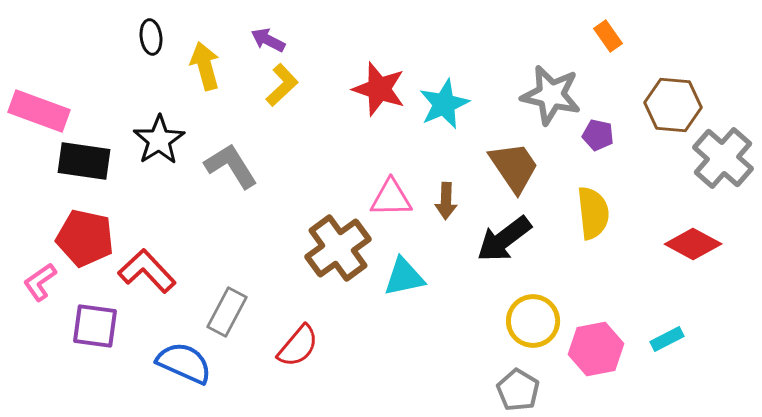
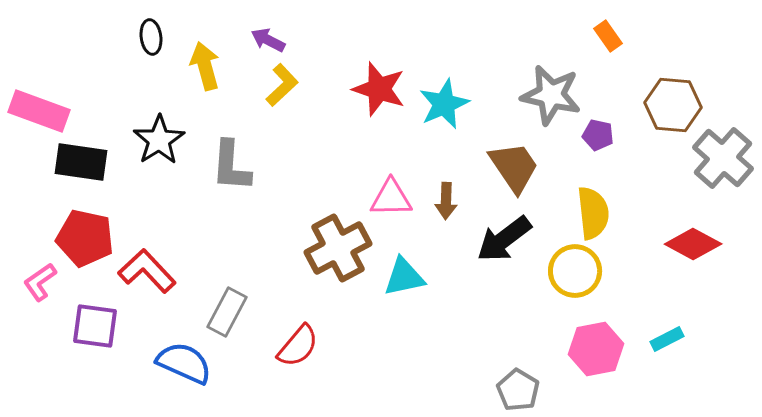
black rectangle: moved 3 px left, 1 px down
gray L-shape: rotated 144 degrees counterclockwise
brown cross: rotated 8 degrees clockwise
yellow circle: moved 42 px right, 50 px up
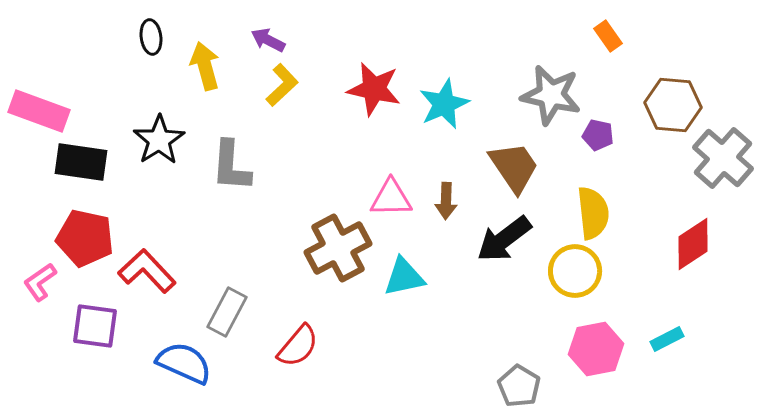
red star: moved 5 px left; rotated 6 degrees counterclockwise
red diamond: rotated 62 degrees counterclockwise
gray pentagon: moved 1 px right, 4 px up
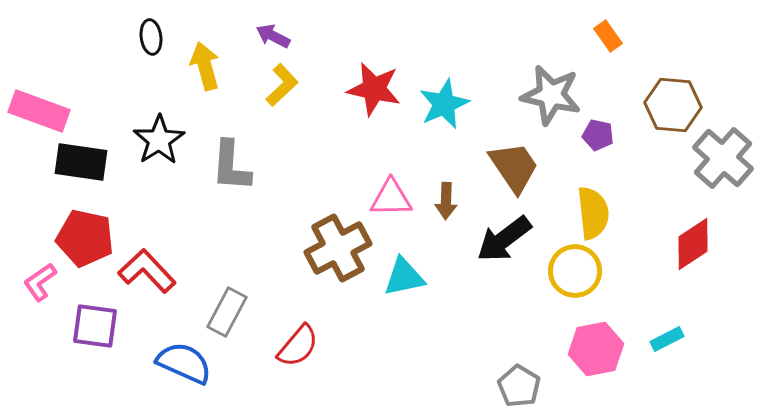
purple arrow: moved 5 px right, 4 px up
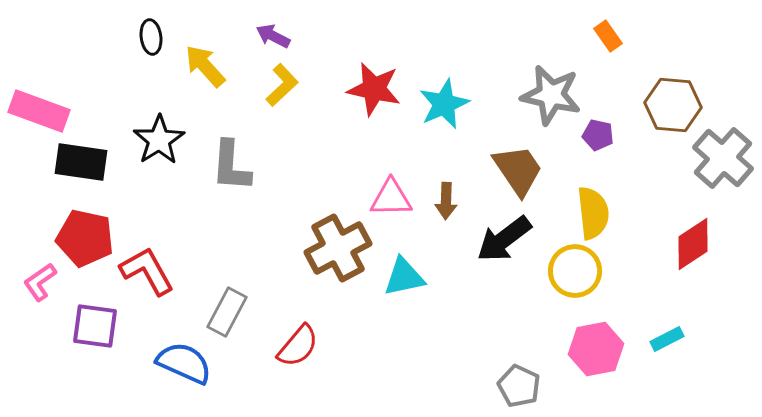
yellow arrow: rotated 27 degrees counterclockwise
brown trapezoid: moved 4 px right, 3 px down
red L-shape: rotated 14 degrees clockwise
gray pentagon: rotated 6 degrees counterclockwise
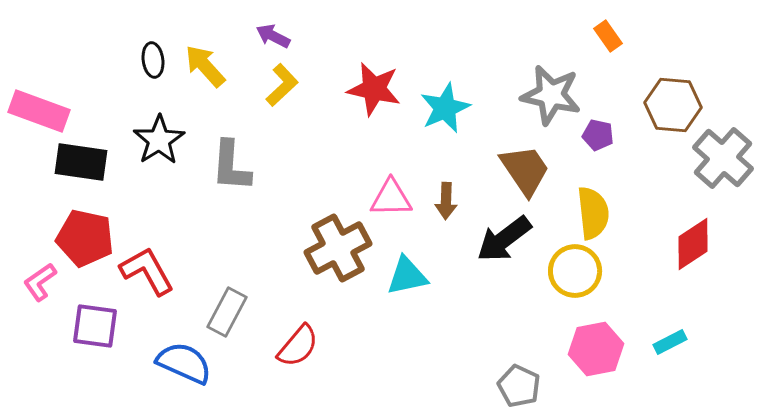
black ellipse: moved 2 px right, 23 px down
cyan star: moved 1 px right, 4 px down
brown trapezoid: moved 7 px right
cyan triangle: moved 3 px right, 1 px up
cyan rectangle: moved 3 px right, 3 px down
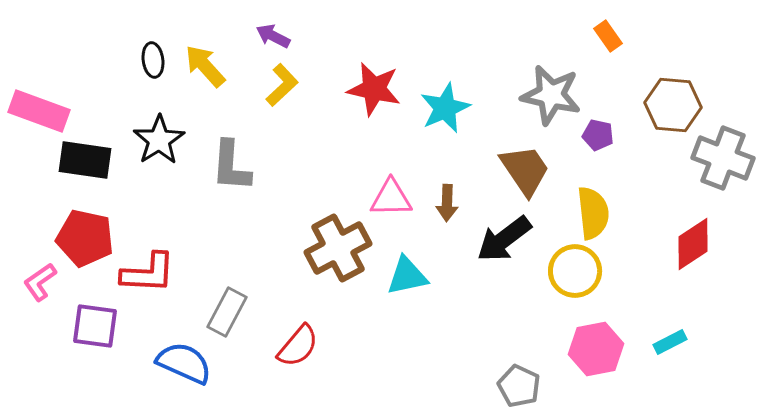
gray cross: rotated 20 degrees counterclockwise
black rectangle: moved 4 px right, 2 px up
brown arrow: moved 1 px right, 2 px down
red L-shape: moved 1 px right, 2 px down; rotated 122 degrees clockwise
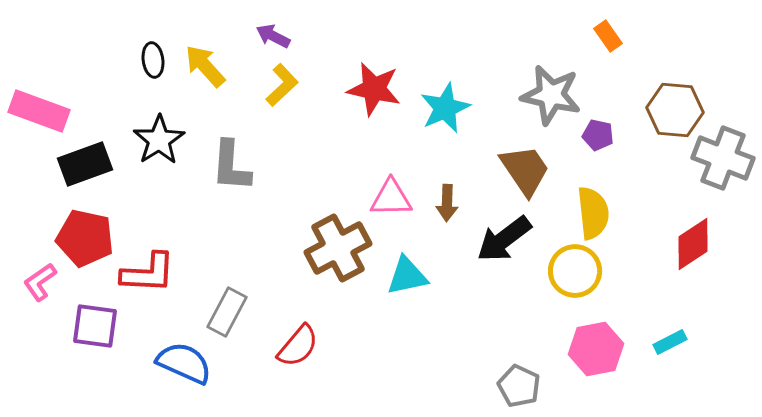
brown hexagon: moved 2 px right, 5 px down
black rectangle: moved 4 px down; rotated 28 degrees counterclockwise
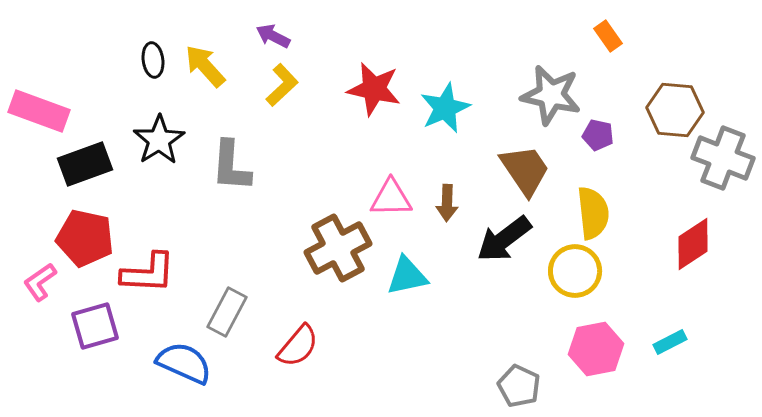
purple square: rotated 24 degrees counterclockwise
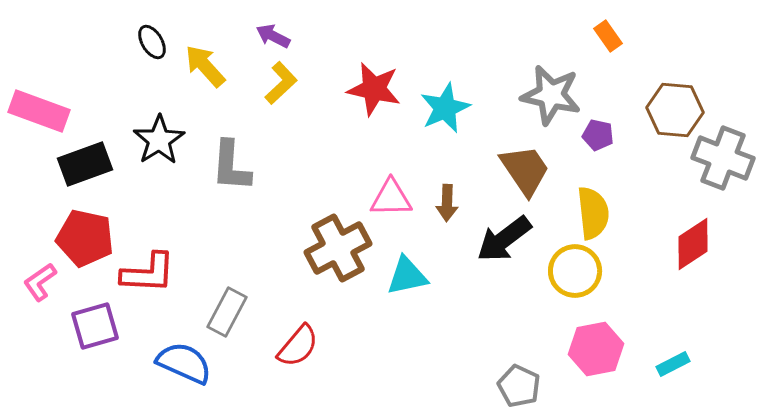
black ellipse: moved 1 px left, 18 px up; rotated 24 degrees counterclockwise
yellow L-shape: moved 1 px left, 2 px up
cyan rectangle: moved 3 px right, 22 px down
